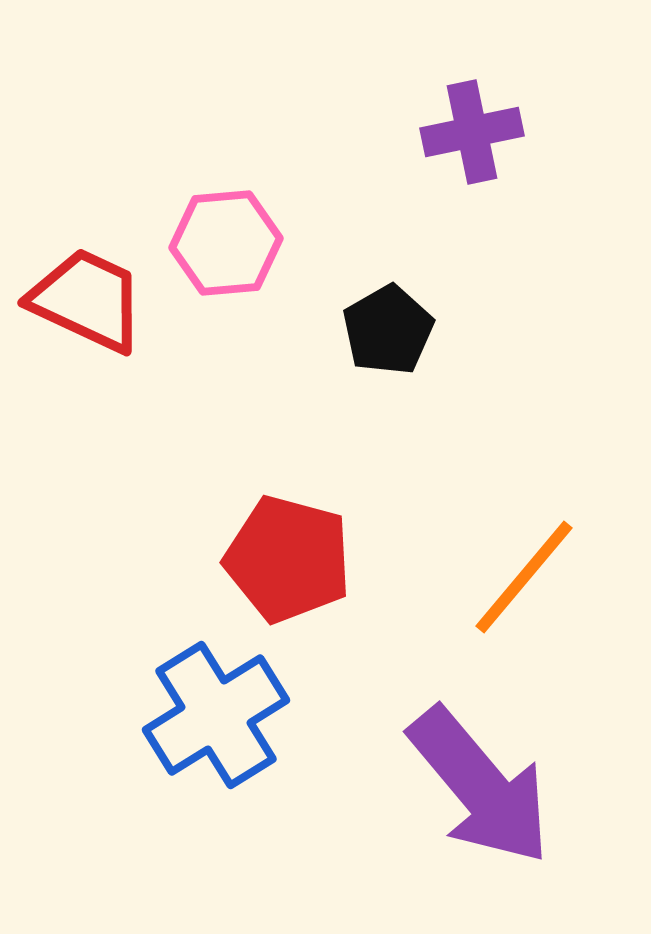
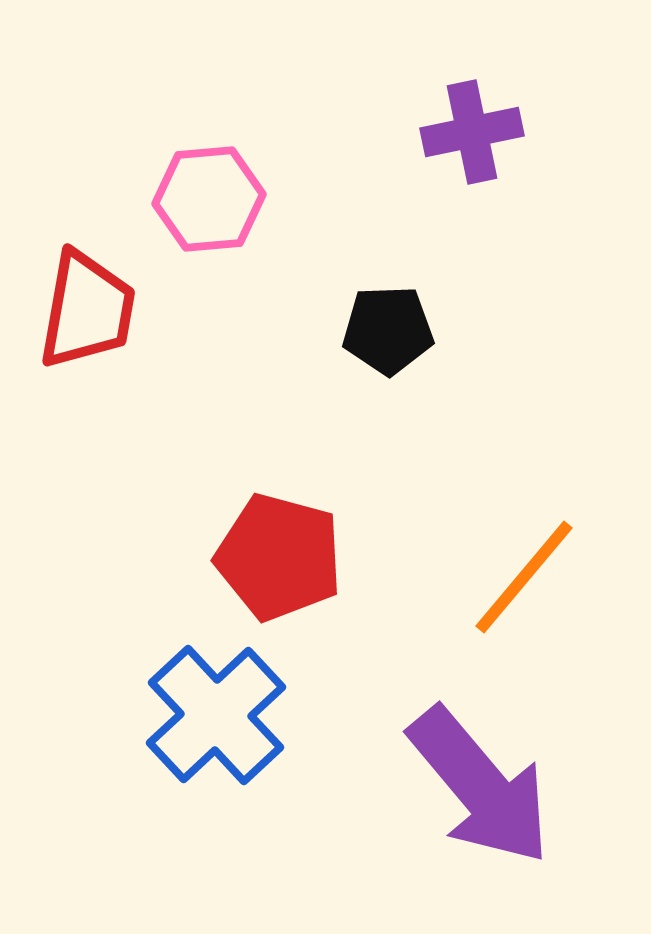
pink hexagon: moved 17 px left, 44 px up
red trapezoid: moved 10 px down; rotated 75 degrees clockwise
black pentagon: rotated 28 degrees clockwise
red pentagon: moved 9 px left, 2 px up
blue cross: rotated 11 degrees counterclockwise
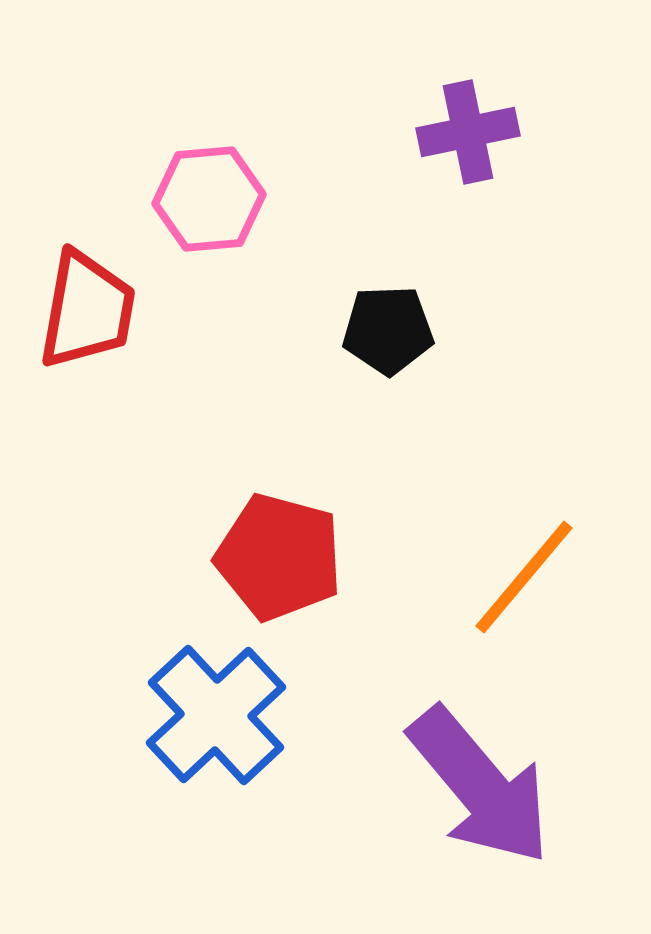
purple cross: moved 4 px left
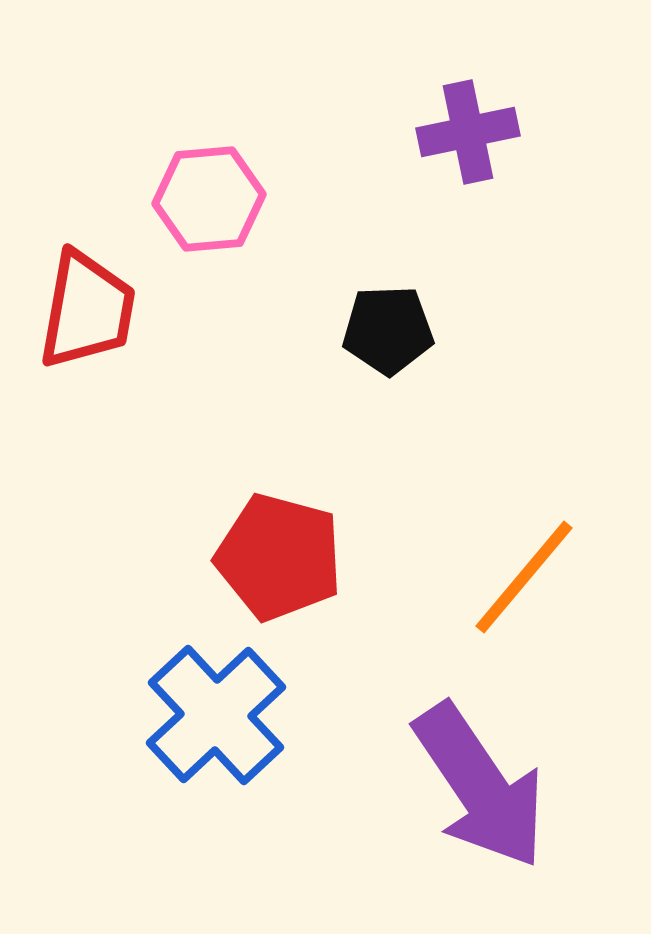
purple arrow: rotated 6 degrees clockwise
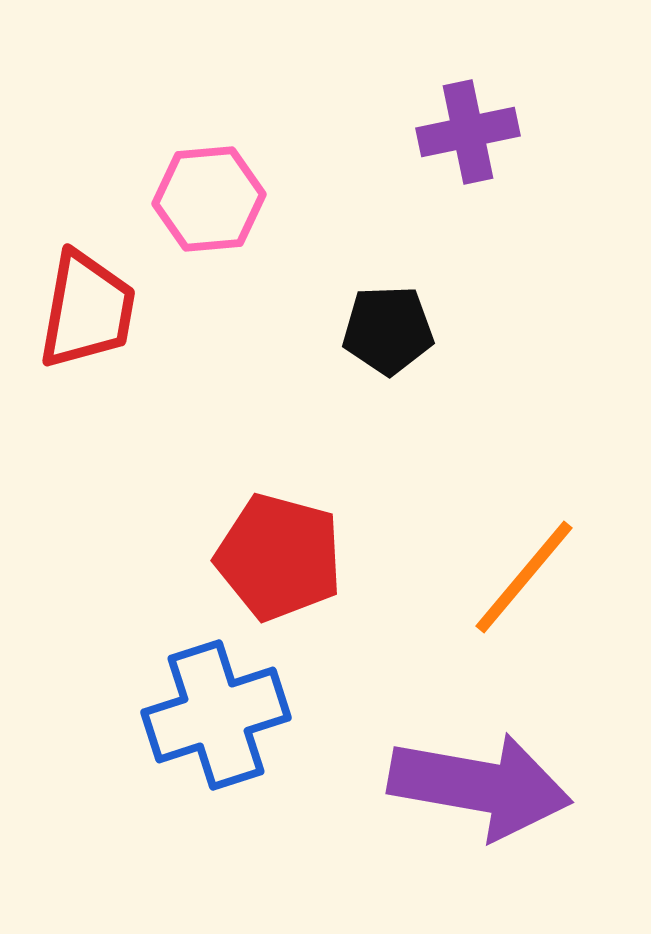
blue cross: rotated 25 degrees clockwise
purple arrow: rotated 46 degrees counterclockwise
